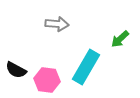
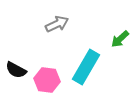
gray arrow: rotated 30 degrees counterclockwise
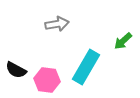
gray arrow: rotated 15 degrees clockwise
green arrow: moved 3 px right, 2 px down
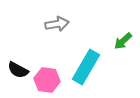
black semicircle: moved 2 px right
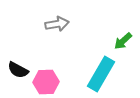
cyan rectangle: moved 15 px right, 7 px down
pink hexagon: moved 1 px left, 2 px down; rotated 10 degrees counterclockwise
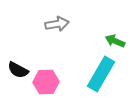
green arrow: moved 8 px left; rotated 66 degrees clockwise
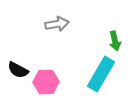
green arrow: rotated 126 degrees counterclockwise
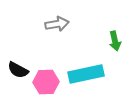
cyan rectangle: moved 15 px left; rotated 48 degrees clockwise
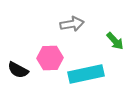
gray arrow: moved 15 px right
green arrow: rotated 30 degrees counterclockwise
pink hexagon: moved 4 px right, 24 px up
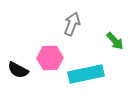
gray arrow: rotated 60 degrees counterclockwise
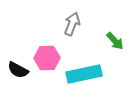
pink hexagon: moved 3 px left
cyan rectangle: moved 2 px left
